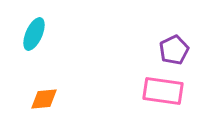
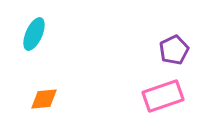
pink rectangle: moved 5 px down; rotated 27 degrees counterclockwise
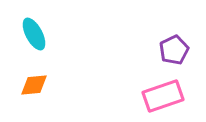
cyan ellipse: rotated 52 degrees counterclockwise
orange diamond: moved 10 px left, 14 px up
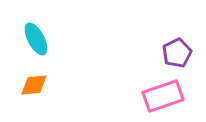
cyan ellipse: moved 2 px right, 5 px down
purple pentagon: moved 3 px right, 3 px down
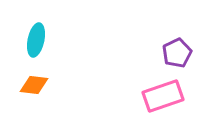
cyan ellipse: moved 1 px down; rotated 40 degrees clockwise
orange diamond: rotated 12 degrees clockwise
